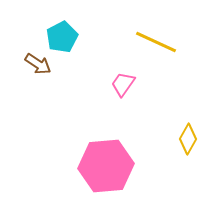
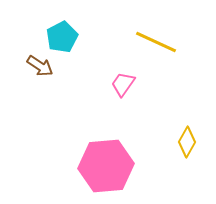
brown arrow: moved 2 px right, 2 px down
yellow diamond: moved 1 px left, 3 px down
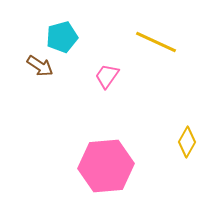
cyan pentagon: rotated 12 degrees clockwise
pink trapezoid: moved 16 px left, 8 px up
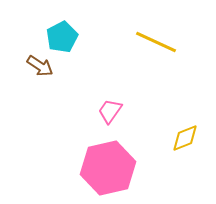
cyan pentagon: rotated 12 degrees counterclockwise
pink trapezoid: moved 3 px right, 35 px down
yellow diamond: moved 2 px left, 4 px up; rotated 40 degrees clockwise
pink hexagon: moved 2 px right, 2 px down; rotated 8 degrees counterclockwise
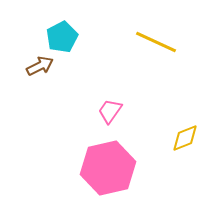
brown arrow: rotated 60 degrees counterclockwise
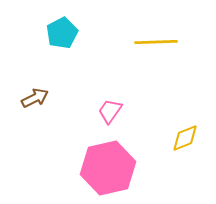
cyan pentagon: moved 4 px up
yellow line: rotated 27 degrees counterclockwise
brown arrow: moved 5 px left, 32 px down
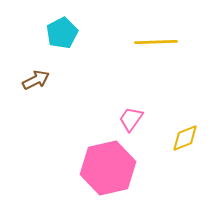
brown arrow: moved 1 px right, 18 px up
pink trapezoid: moved 21 px right, 8 px down
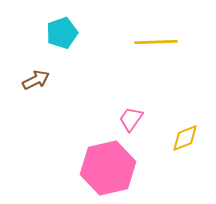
cyan pentagon: rotated 8 degrees clockwise
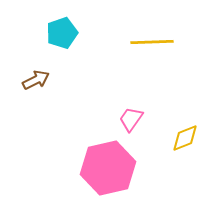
yellow line: moved 4 px left
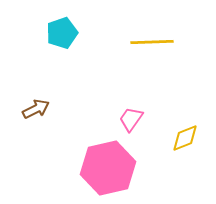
brown arrow: moved 29 px down
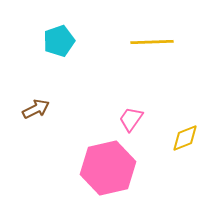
cyan pentagon: moved 3 px left, 8 px down
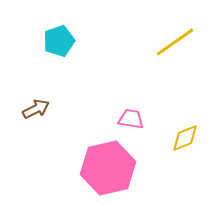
yellow line: moved 23 px right; rotated 33 degrees counterclockwise
pink trapezoid: rotated 64 degrees clockwise
